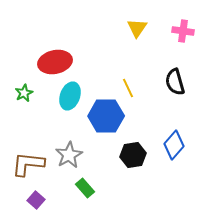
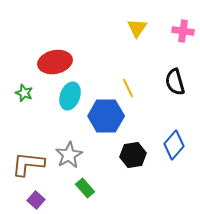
green star: rotated 24 degrees counterclockwise
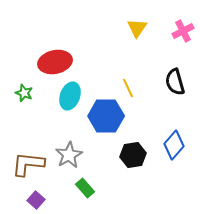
pink cross: rotated 35 degrees counterclockwise
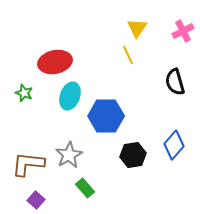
yellow line: moved 33 px up
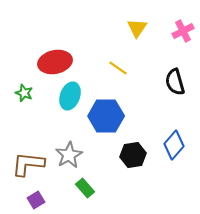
yellow line: moved 10 px left, 13 px down; rotated 30 degrees counterclockwise
purple square: rotated 18 degrees clockwise
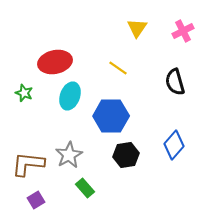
blue hexagon: moved 5 px right
black hexagon: moved 7 px left
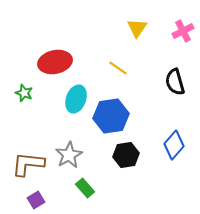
cyan ellipse: moved 6 px right, 3 px down
blue hexagon: rotated 8 degrees counterclockwise
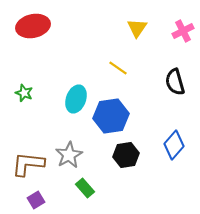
red ellipse: moved 22 px left, 36 px up
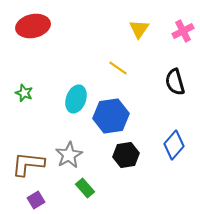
yellow triangle: moved 2 px right, 1 px down
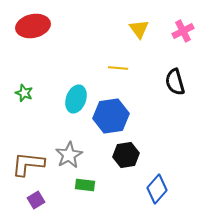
yellow triangle: rotated 10 degrees counterclockwise
yellow line: rotated 30 degrees counterclockwise
blue diamond: moved 17 px left, 44 px down
green rectangle: moved 3 px up; rotated 42 degrees counterclockwise
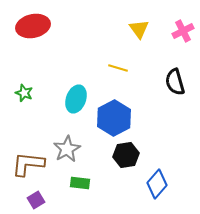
yellow line: rotated 12 degrees clockwise
blue hexagon: moved 3 px right, 2 px down; rotated 20 degrees counterclockwise
gray star: moved 2 px left, 6 px up
green rectangle: moved 5 px left, 2 px up
blue diamond: moved 5 px up
